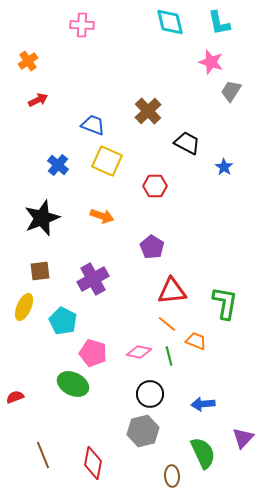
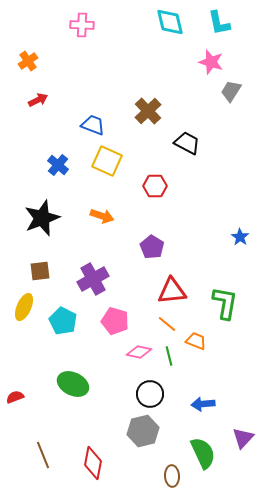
blue star: moved 16 px right, 70 px down
pink pentagon: moved 22 px right, 32 px up
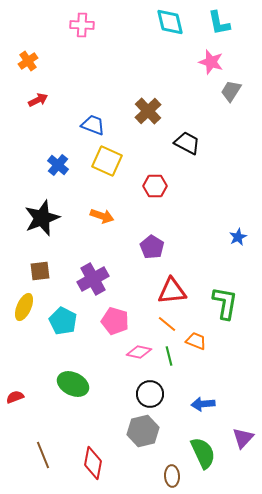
blue star: moved 2 px left; rotated 12 degrees clockwise
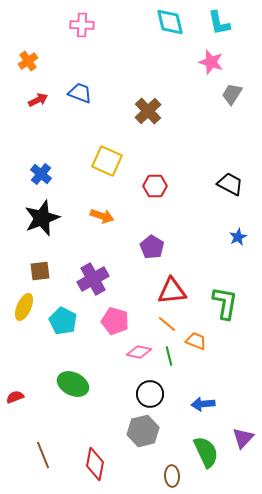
gray trapezoid: moved 1 px right, 3 px down
blue trapezoid: moved 13 px left, 32 px up
black trapezoid: moved 43 px right, 41 px down
blue cross: moved 17 px left, 9 px down
green semicircle: moved 3 px right, 1 px up
red diamond: moved 2 px right, 1 px down
